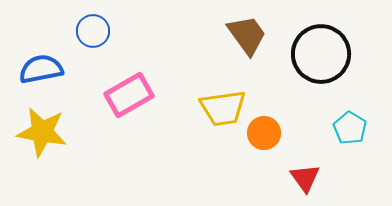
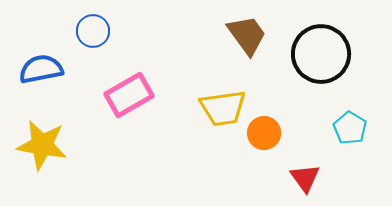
yellow star: moved 13 px down
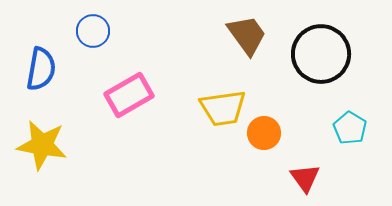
blue semicircle: rotated 111 degrees clockwise
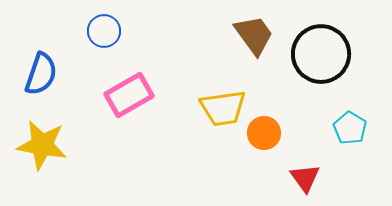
blue circle: moved 11 px right
brown trapezoid: moved 7 px right
blue semicircle: moved 5 px down; rotated 9 degrees clockwise
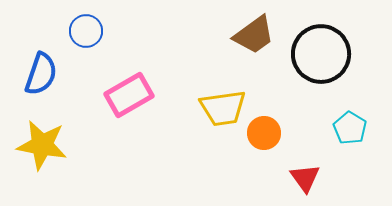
blue circle: moved 18 px left
brown trapezoid: rotated 90 degrees clockwise
